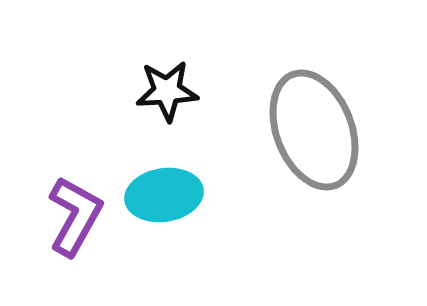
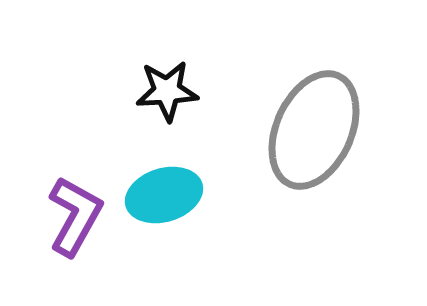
gray ellipse: rotated 45 degrees clockwise
cyan ellipse: rotated 8 degrees counterclockwise
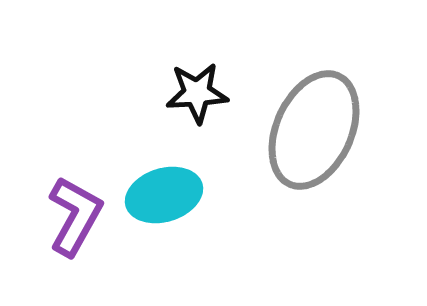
black star: moved 30 px right, 2 px down
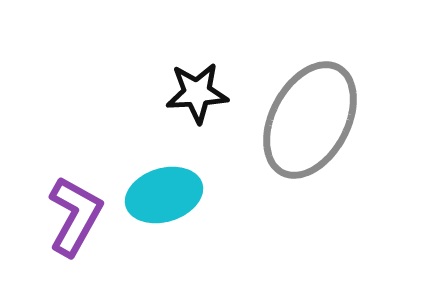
gray ellipse: moved 4 px left, 10 px up; rotated 4 degrees clockwise
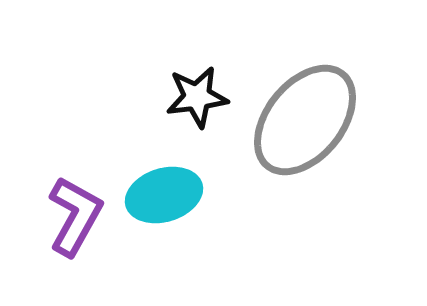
black star: moved 4 px down; rotated 4 degrees counterclockwise
gray ellipse: moved 5 px left; rotated 11 degrees clockwise
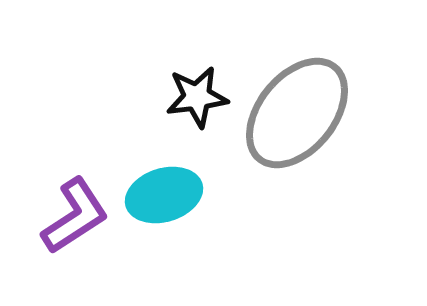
gray ellipse: moved 8 px left, 7 px up
purple L-shape: rotated 28 degrees clockwise
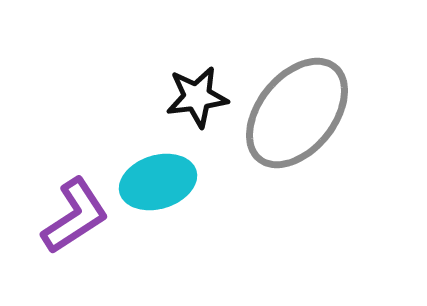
cyan ellipse: moved 6 px left, 13 px up
